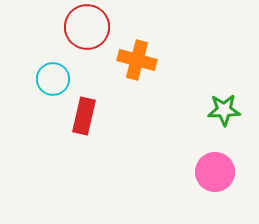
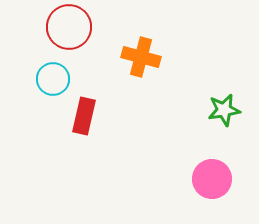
red circle: moved 18 px left
orange cross: moved 4 px right, 3 px up
green star: rotated 8 degrees counterclockwise
pink circle: moved 3 px left, 7 px down
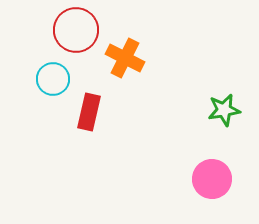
red circle: moved 7 px right, 3 px down
orange cross: moved 16 px left, 1 px down; rotated 12 degrees clockwise
red rectangle: moved 5 px right, 4 px up
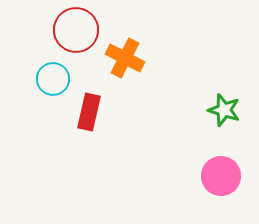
green star: rotated 28 degrees clockwise
pink circle: moved 9 px right, 3 px up
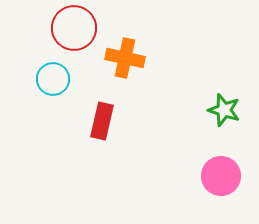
red circle: moved 2 px left, 2 px up
orange cross: rotated 15 degrees counterclockwise
red rectangle: moved 13 px right, 9 px down
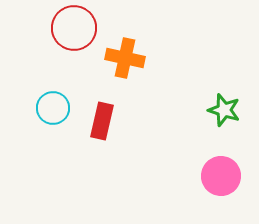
cyan circle: moved 29 px down
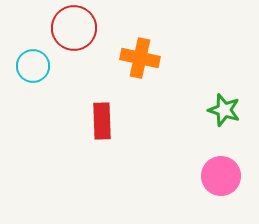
orange cross: moved 15 px right
cyan circle: moved 20 px left, 42 px up
red rectangle: rotated 15 degrees counterclockwise
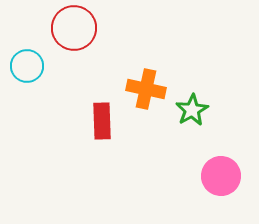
orange cross: moved 6 px right, 31 px down
cyan circle: moved 6 px left
green star: moved 32 px left; rotated 24 degrees clockwise
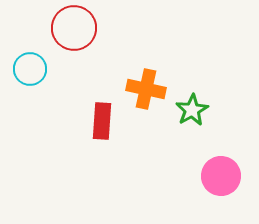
cyan circle: moved 3 px right, 3 px down
red rectangle: rotated 6 degrees clockwise
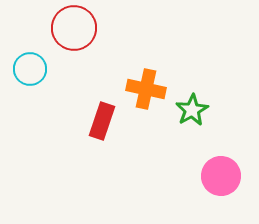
red rectangle: rotated 15 degrees clockwise
